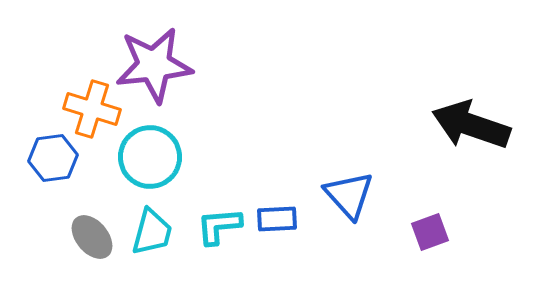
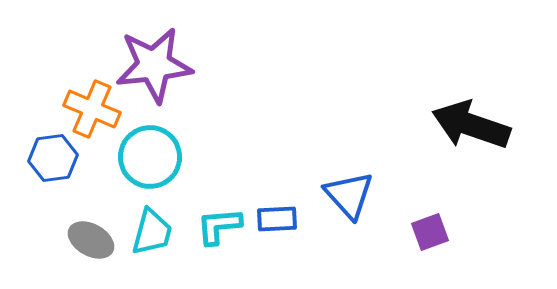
orange cross: rotated 6 degrees clockwise
gray ellipse: moved 1 px left, 3 px down; rotated 21 degrees counterclockwise
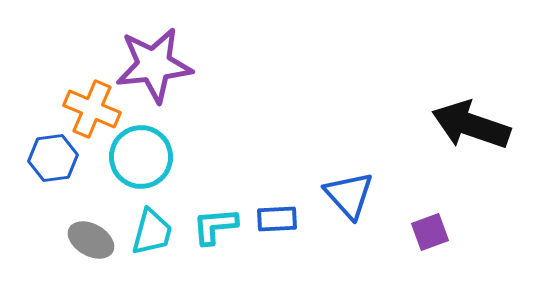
cyan circle: moved 9 px left
cyan L-shape: moved 4 px left
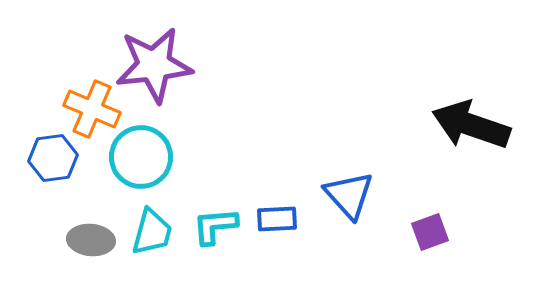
gray ellipse: rotated 24 degrees counterclockwise
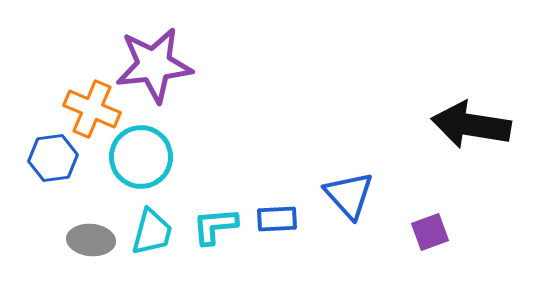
black arrow: rotated 10 degrees counterclockwise
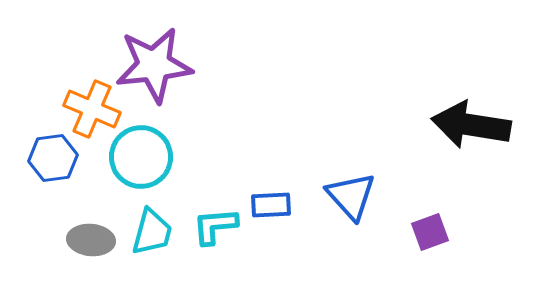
blue triangle: moved 2 px right, 1 px down
blue rectangle: moved 6 px left, 14 px up
